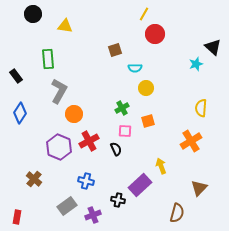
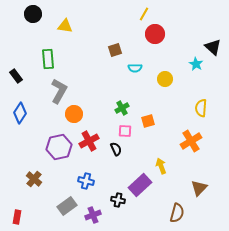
cyan star: rotated 24 degrees counterclockwise
yellow circle: moved 19 px right, 9 px up
purple hexagon: rotated 25 degrees clockwise
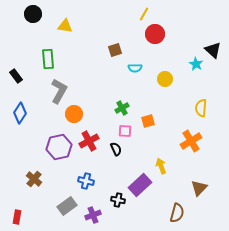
black triangle: moved 3 px down
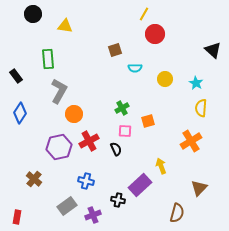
cyan star: moved 19 px down
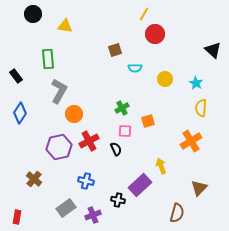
gray rectangle: moved 1 px left, 2 px down
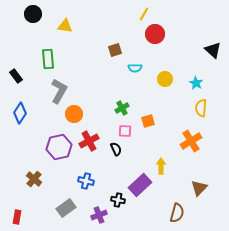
yellow arrow: rotated 21 degrees clockwise
purple cross: moved 6 px right
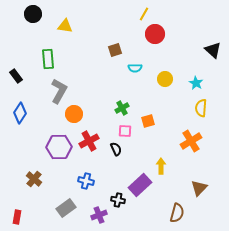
purple hexagon: rotated 10 degrees clockwise
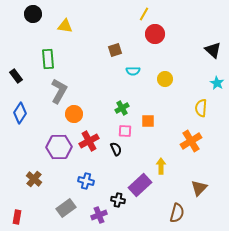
cyan semicircle: moved 2 px left, 3 px down
cyan star: moved 21 px right
orange square: rotated 16 degrees clockwise
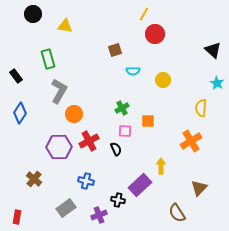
green rectangle: rotated 12 degrees counterclockwise
yellow circle: moved 2 px left, 1 px down
brown semicircle: rotated 132 degrees clockwise
